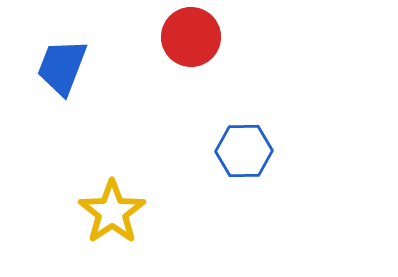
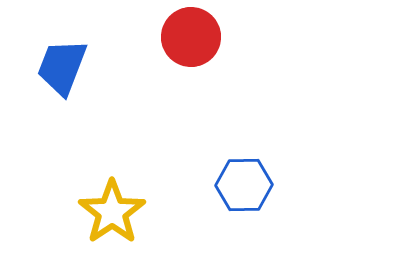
blue hexagon: moved 34 px down
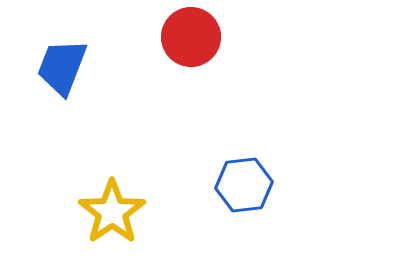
blue hexagon: rotated 6 degrees counterclockwise
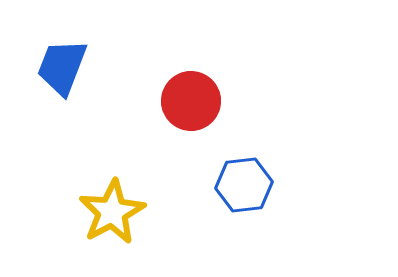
red circle: moved 64 px down
yellow star: rotated 6 degrees clockwise
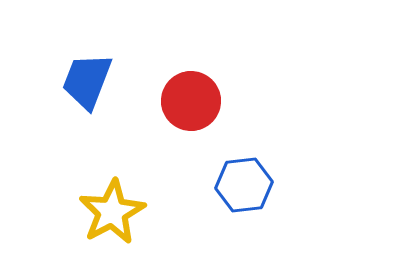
blue trapezoid: moved 25 px right, 14 px down
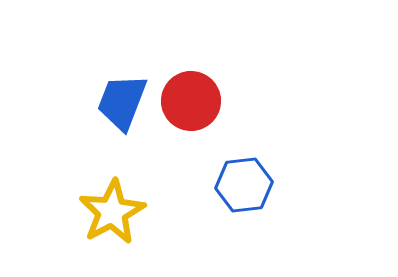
blue trapezoid: moved 35 px right, 21 px down
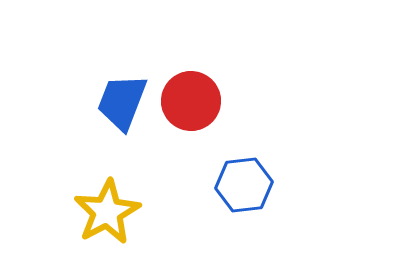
yellow star: moved 5 px left
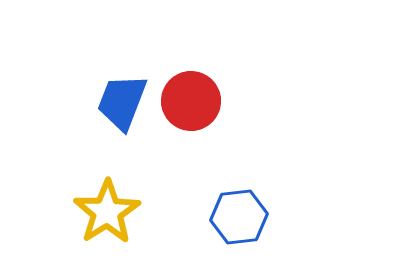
blue hexagon: moved 5 px left, 32 px down
yellow star: rotated 4 degrees counterclockwise
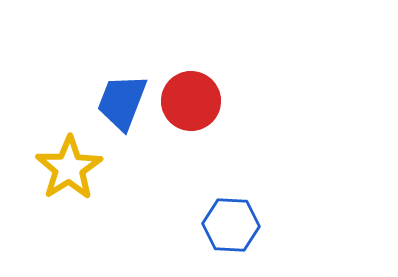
yellow star: moved 38 px left, 44 px up
blue hexagon: moved 8 px left, 8 px down; rotated 10 degrees clockwise
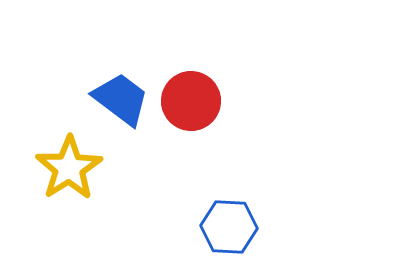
blue trapezoid: moved 1 px left, 3 px up; rotated 106 degrees clockwise
blue hexagon: moved 2 px left, 2 px down
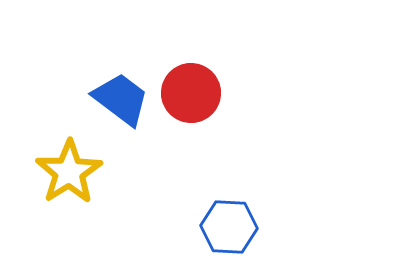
red circle: moved 8 px up
yellow star: moved 4 px down
